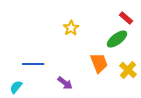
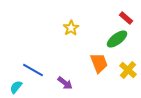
blue line: moved 6 px down; rotated 30 degrees clockwise
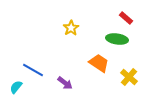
green ellipse: rotated 45 degrees clockwise
orange trapezoid: rotated 35 degrees counterclockwise
yellow cross: moved 1 px right, 7 px down
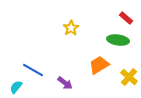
green ellipse: moved 1 px right, 1 px down
orange trapezoid: moved 2 px down; rotated 65 degrees counterclockwise
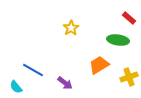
red rectangle: moved 3 px right
yellow cross: rotated 30 degrees clockwise
cyan semicircle: rotated 80 degrees counterclockwise
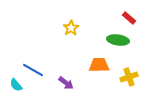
orange trapezoid: rotated 30 degrees clockwise
purple arrow: moved 1 px right
cyan semicircle: moved 2 px up
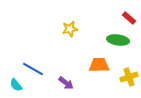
yellow star: moved 1 px left, 1 px down; rotated 21 degrees clockwise
blue line: moved 1 px up
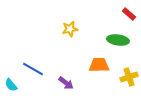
red rectangle: moved 4 px up
cyan semicircle: moved 5 px left
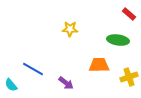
yellow star: rotated 14 degrees clockwise
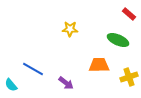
green ellipse: rotated 15 degrees clockwise
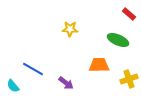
yellow cross: moved 2 px down
cyan semicircle: moved 2 px right, 1 px down
